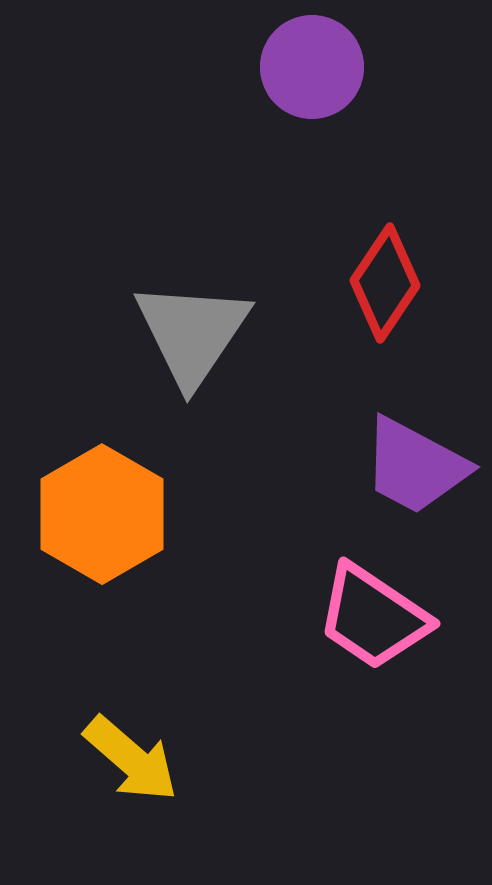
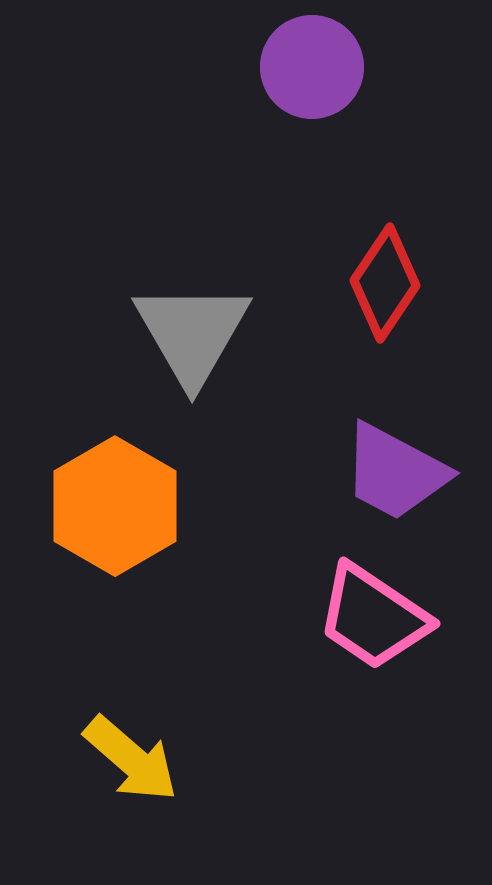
gray triangle: rotated 4 degrees counterclockwise
purple trapezoid: moved 20 px left, 6 px down
orange hexagon: moved 13 px right, 8 px up
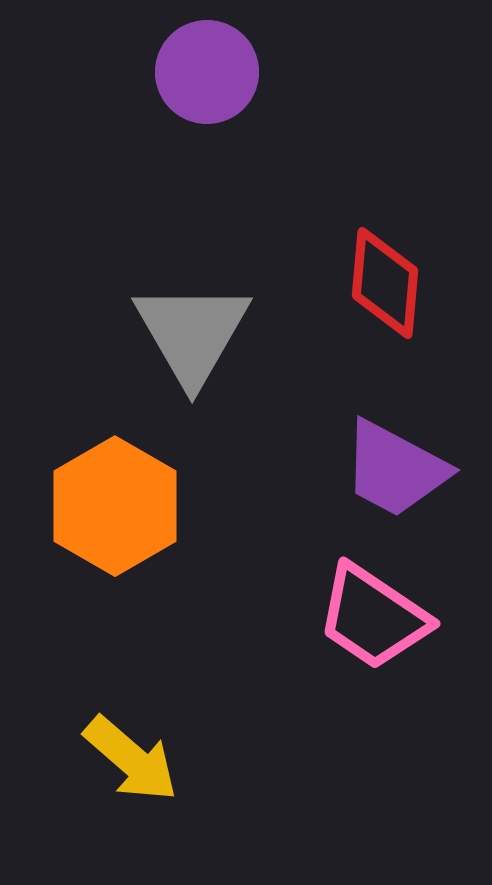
purple circle: moved 105 px left, 5 px down
red diamond: rotated 29 degrees counterclockwise
purple trapezoid: moved 3 px up
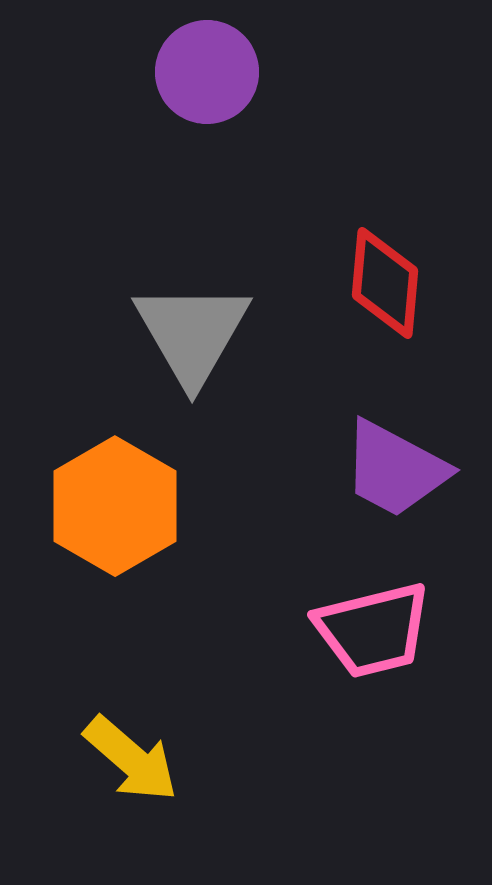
pink trapezoid: moved 13 px down; rotated 48 degrees counterclockwise
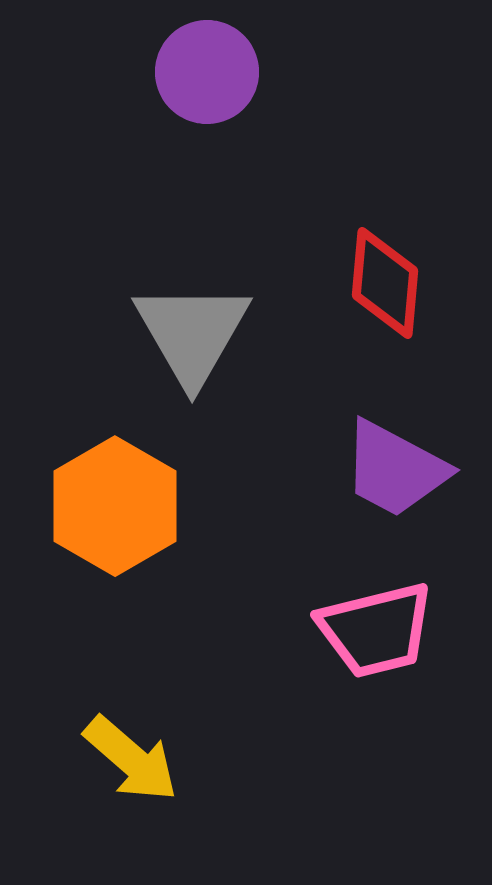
pink trapezoid: moved 3 px right
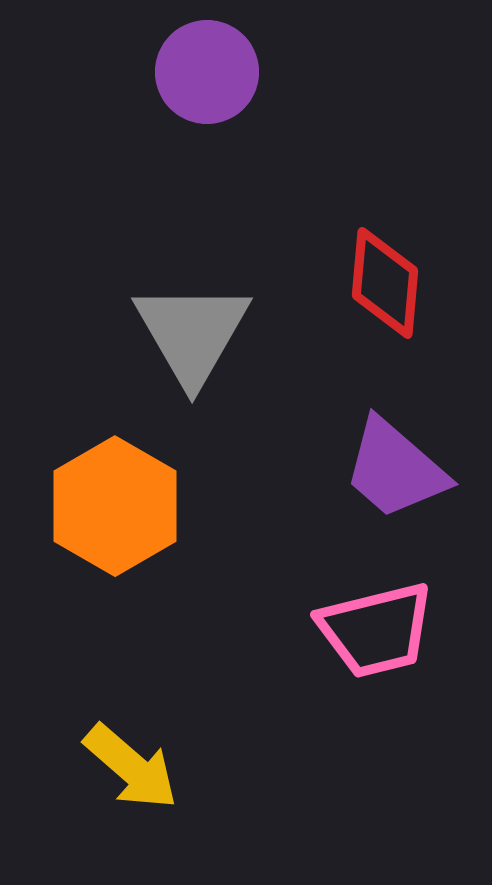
purple trapezoid: rotated 13 degrees clockwise
yellow arrow: moved 8 px down
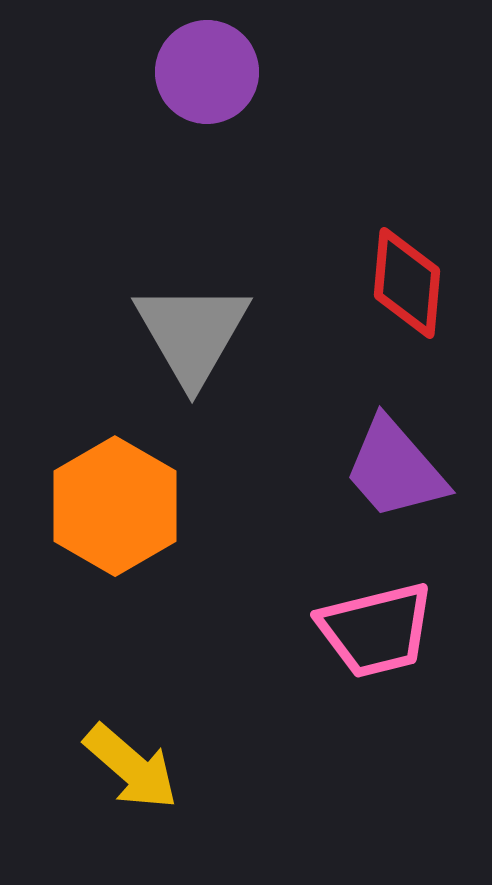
red diamond: moved 22 px right
purple trapezoid: rotated 8 degrees clockwise
